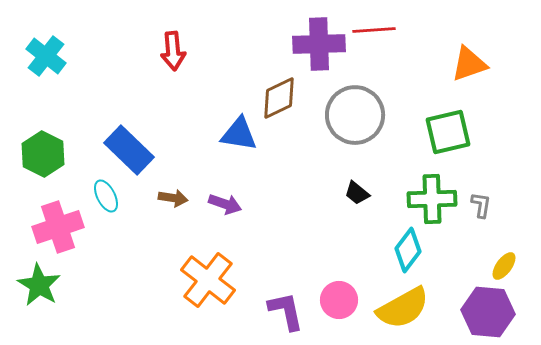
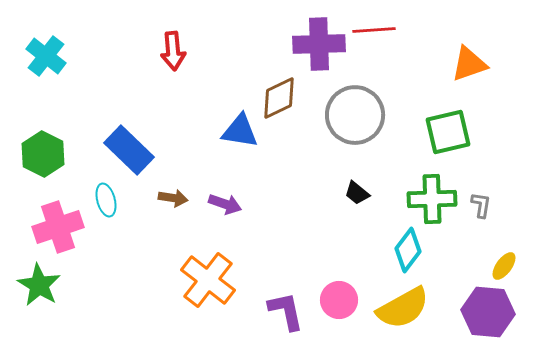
blue triangle: moved 1 px right, 3 px up
cyan ellipse: moved 4 px down; rotated 12 degrees clockwise
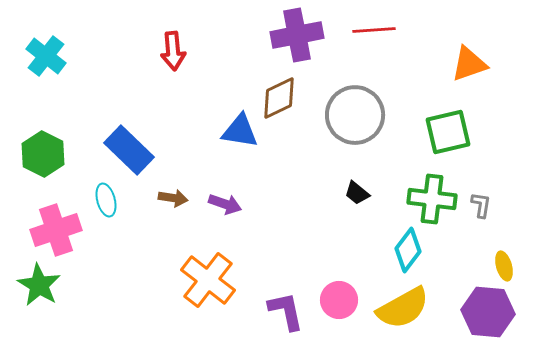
purple cross: moved 22 px left, 9 px up; rotated 9 degrees counterclockwise
green cross: rotated 9 degrees clockwise
pink cross: moved 2 px left, 3 px down
yellow ellipse: rotated 52 degrees counterclockwise
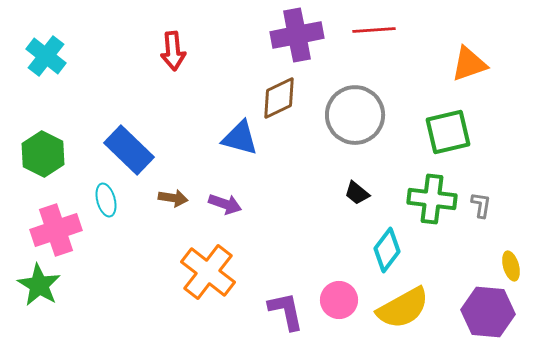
blue triangle: moved 7 px down; rotated 6 degrees clockwise
cyan diamond: moved 21 px left
yellow ellipse: moved 7 px right
orange cross: moved 8 px up
